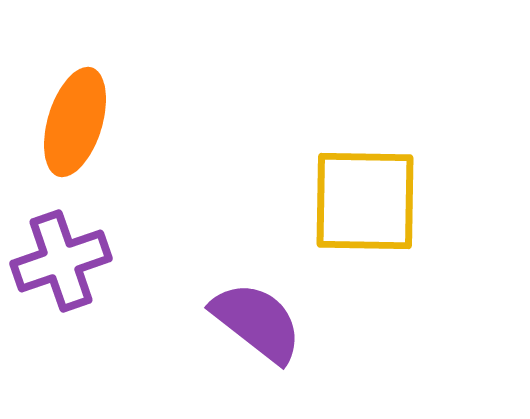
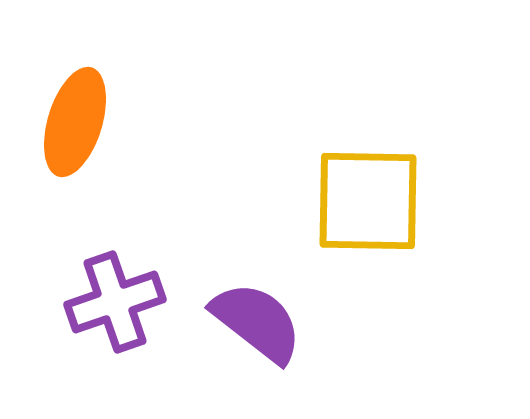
yellow square: moved 3 px right
purple cross: moved 54 px right, 41 px down
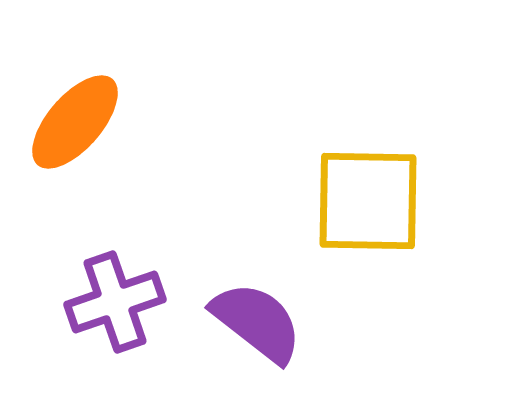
orange ellipse: rotated 24 degrees clockwise
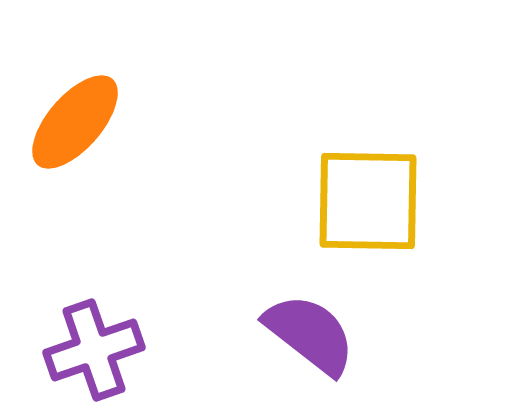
purple cross: moved 21 px left, 48 px down
purple semicircle: moved 53 px right, 12 px down
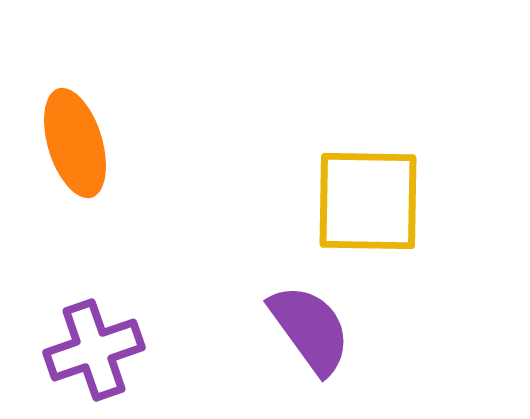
orange ellipse: moved 21 px down; rotated 58 degrees counterclockwise
purple semicircle: moved 5 px up; rotated 16 degrees clockwise
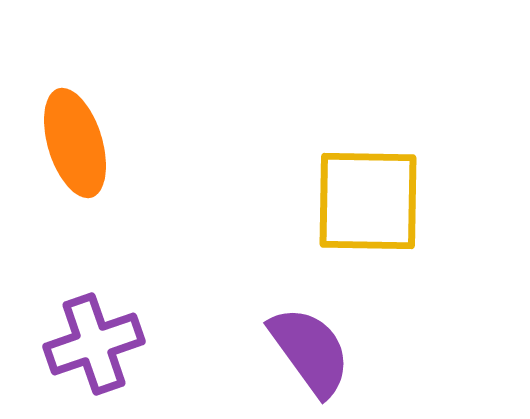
purple semicircle: moved 22 px down
purple cross: moved 6 px up
